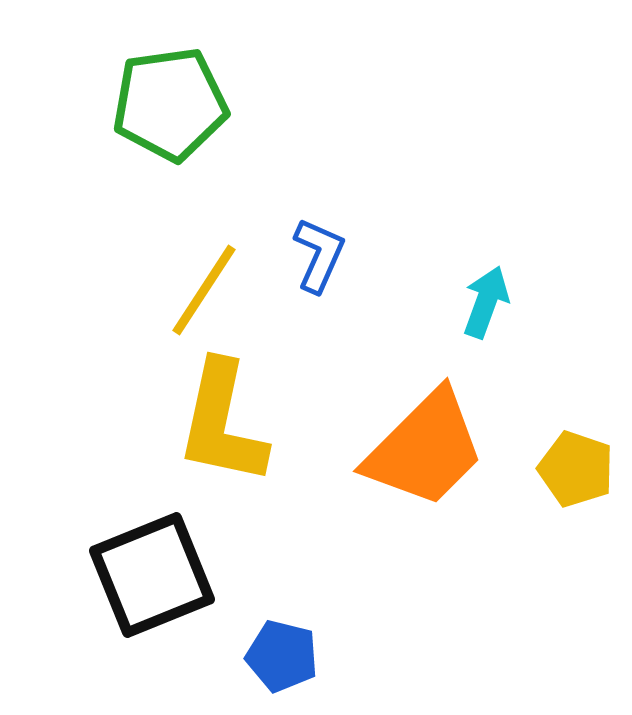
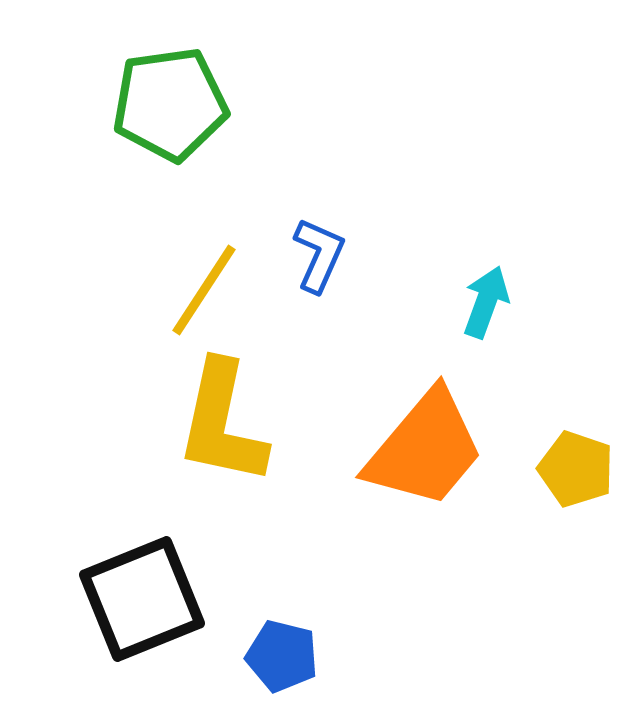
orange trapezoid: rotated 5 degrees counterclockwise
black square: moved 10 px left, 24 px down
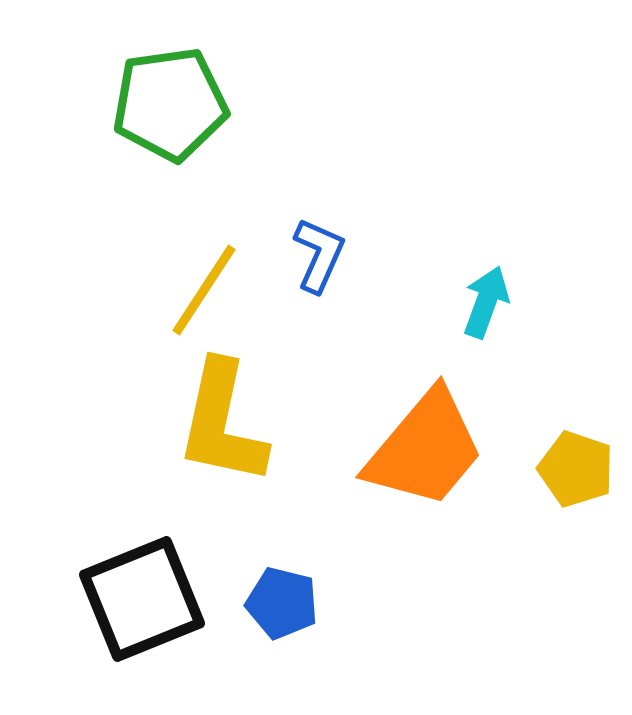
blue pentagon: moved 53 px up
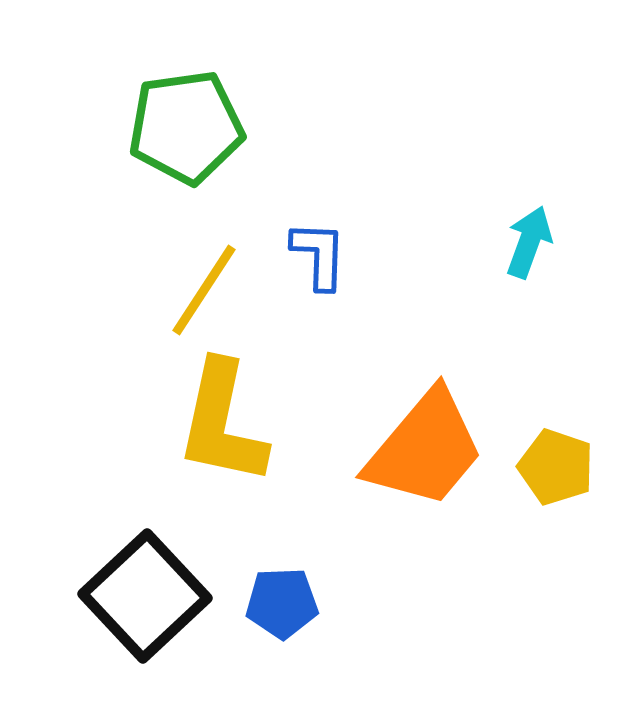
green pentagon: moved 16 px right, 23 px down
blue L-shape: rotated 22 degrees counterclockwise
cyan arrow: moved 43 px right, 60 px up
yellow pentagon: moved 20 px left, 2 px up
black square: moved 3 px right, 3 px up; rotated 21 degrees counterclockwise
blue pentagon: rotated 16 degrees counterclockwise
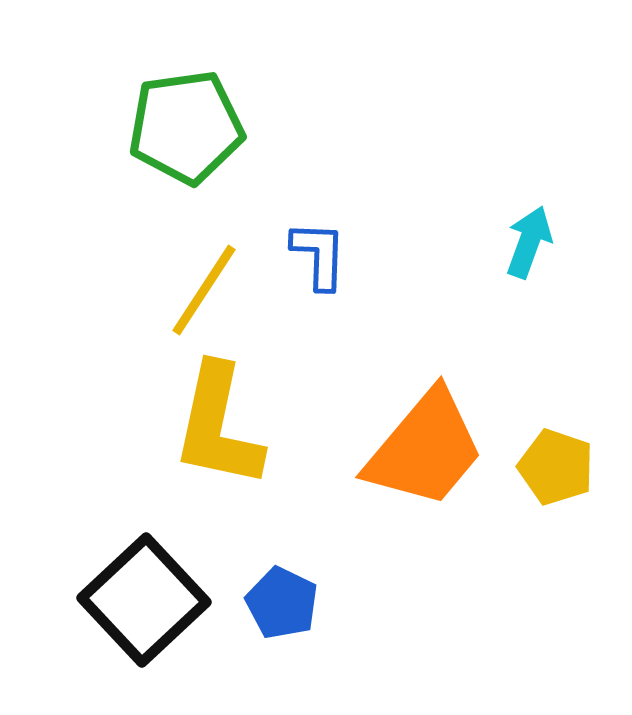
yellow L-shape: moved 4 px left, 3 px down
black square: moved 1 px left, 4 px down
blue pentagon: rotated 28 degrees clockwise
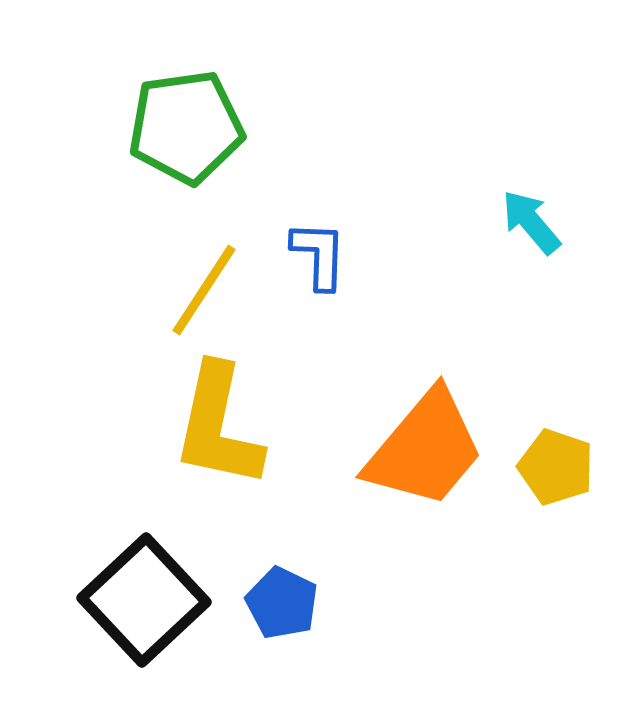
cyan arrow: moved 2 px right, 20 px up; rotated 60 degrees counterclockwise
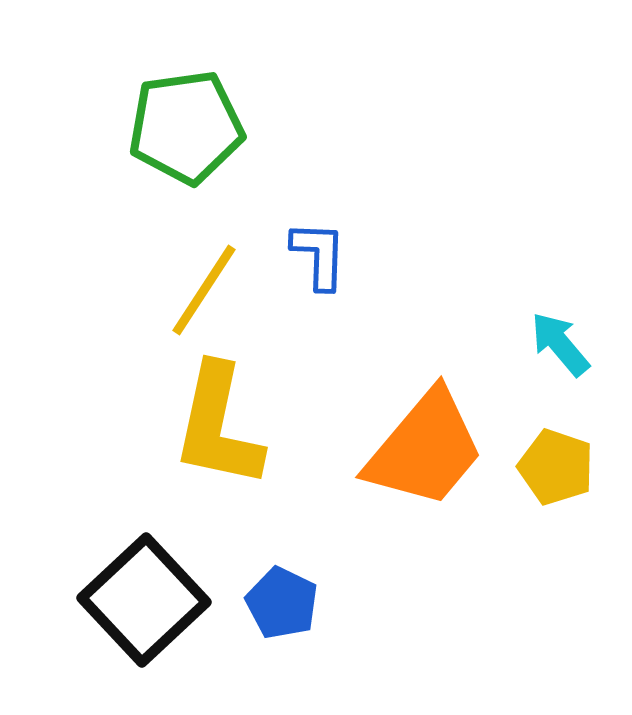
cyan arrow: moved 29 px right, 122 px down
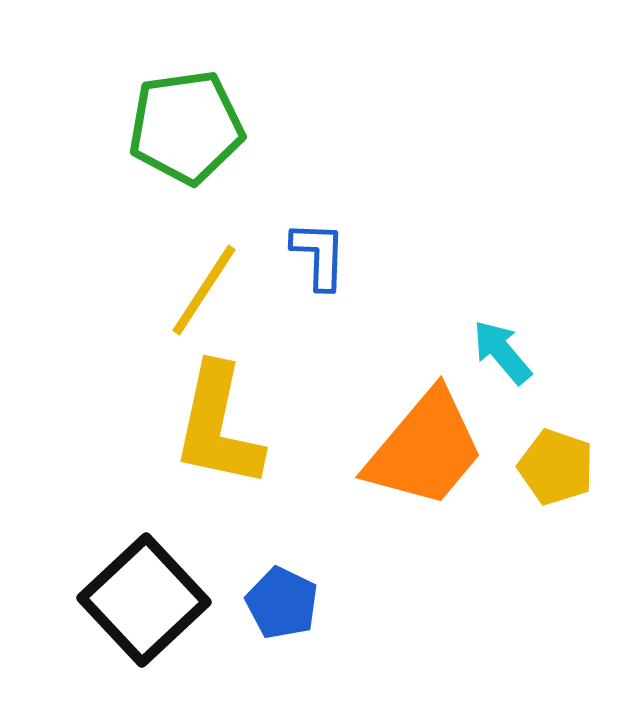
cyan arrow: moved 58 px left, 8 px down
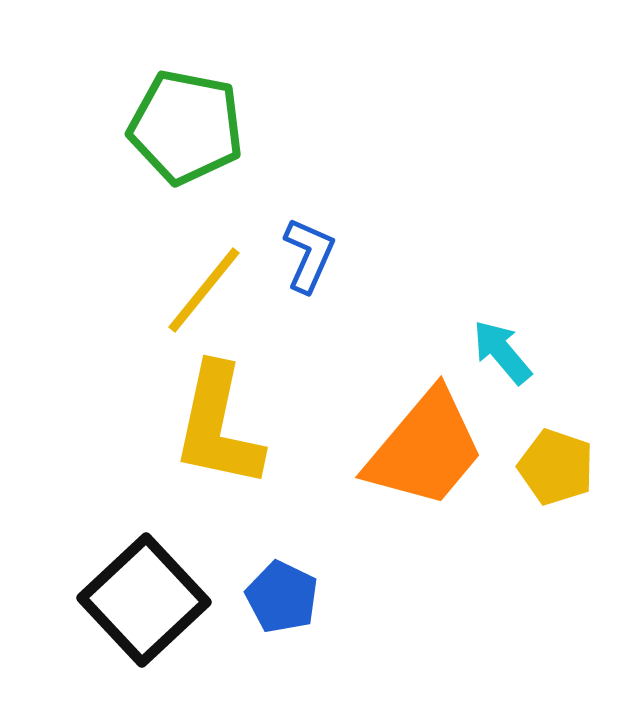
green pentagon: rotated 19 degrees clockwise
blue L-shape: moved 10 px left; rotated 22 degrees clockwise
yellow line: rotated 6 degrees clockwise
blue pentagon: moved 6 px up
